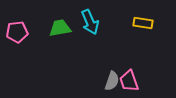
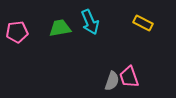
yellow rectangle: rotated 18 degrees clockwise
pink trapezoid: moved 4 px up
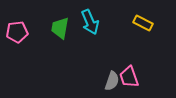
green trapezoid: rotated 70 degrees counterclockwise
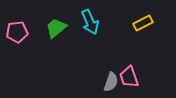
yellow rectangle: rotated 54 degrees counterclockwise
green trapezoid: moved 4 px left; rotated 40 degrees clockwise
gray semicircle: moved 1 px left, 1 px down
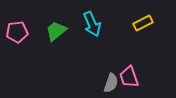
cyan arrow: moved 2 px right, 2 px down
green trapezoid: moved 3 px down
gray semicircle: moved 1 px down
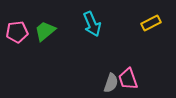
yellow rectangle: moved 8 px right
green trapezoid: moved 11 px left
pink trapezoid: moved 1 px left, 2 px down
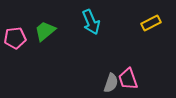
cyan arrow: moved 1 px left, 2 px up
pink pentagon: moved 2 px left, 6 px down
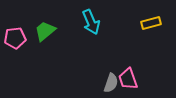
yellow rectangle: rotated 12 degrees clockwise
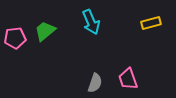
gray semicircle: moved 16 px left
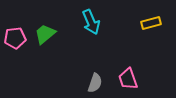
green trapezoid: moved 3 px down
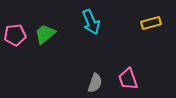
pink pentagon: moved 3 px up
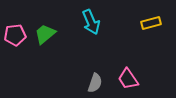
pink trapezoid: rotated 15 degrees counterclockwise
